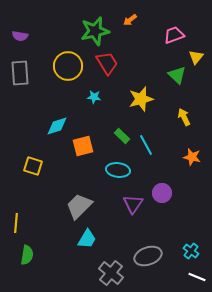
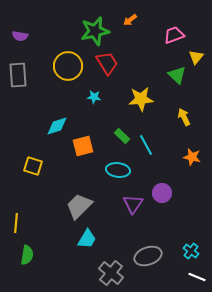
gray rectangle: moved 2 px left, 2 px down
yellow star: rotated 10 degrees clockwise
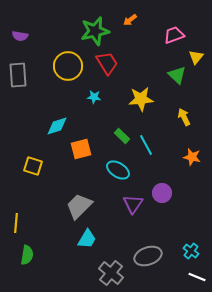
orange square: moved 2 px left, 3 px down
cyan ellipse: rotated 25 degrees clockwise
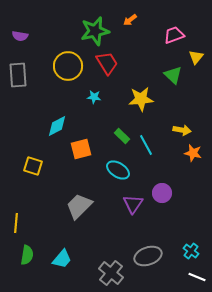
green triangle: moved 4 px left
yellow arrow: moved 2 px left, 13 px down; rotated 126 degrees clockwise
cyan diamond: rotated 10 degrees counterclockwise
orange star: moved 1 px right, 4 px up
cyan trapezoid: moved 25 px left, 20 px down; rotated 10 degrees clockwise
